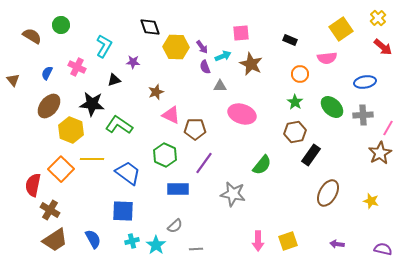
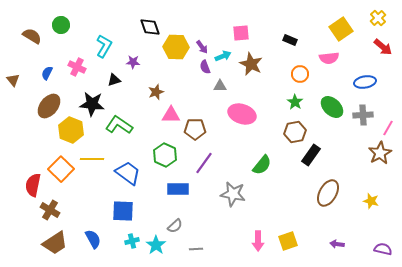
pink semicircle at (327, 58): moved 2 px right
pink triangle at (171, 115): rotated 24 degrees counterclockwise
brown trapezoid at (55, 240): moved 3 px down
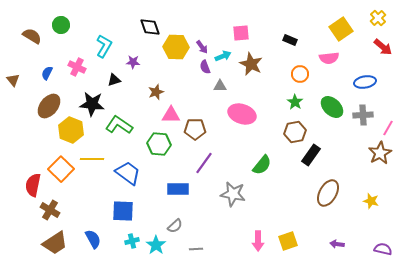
green hexagon at (165, 155): moved 6 px left, 11 px up; rotated 20 degrees counterclockwise
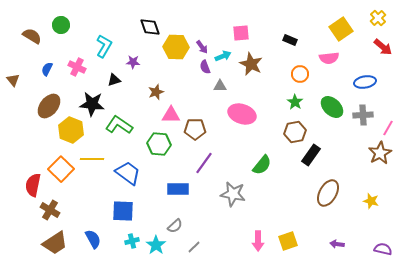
blue semicircle at (47, 73): moved 4 px up
gray line at (196, 249): moved 2 px left, 2 px up; rotated 40 degrees counterclockwise
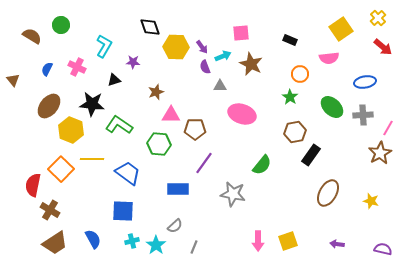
green star at (295, 102): moved 5 px left, 5 px up
gray line at (194, 247): rotated 24 degrees counterclockwise
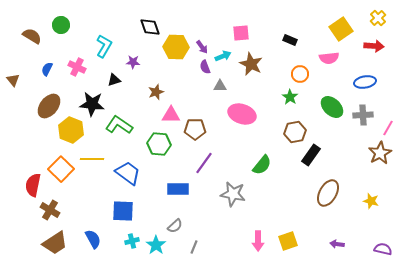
red arrow at (383, 47): moved 9 px left, 1 px up; rotated 36 degrees counterclockwise
